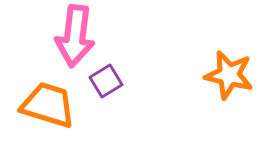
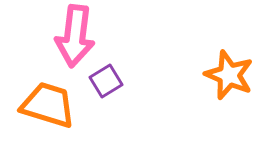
orange star: rotated 9 degrees clockwise
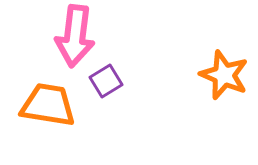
orange star: moved 5 px left
orange trapezoid: rotated 8 degrees counterclockwise
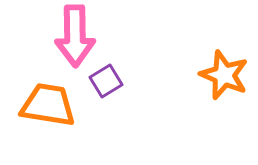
pink arrow: rotated 8 degrees counterclockwise
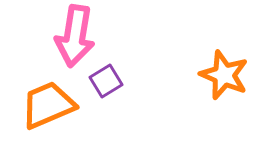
pink arrow: rotated 10 degrees clockwise
orange trapezoid: rotated 32 degrees counterclockwise
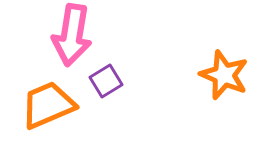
pink arrow: moved 3 px left, 1 px up
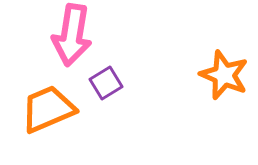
purple square: moved 2 px down
orange trapezoid: moved 4 px down
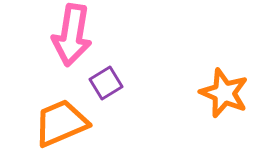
orange star: moved 18 px down
orange trapezoid: moved 13 px right, 14 px down
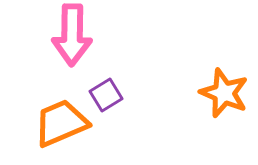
pink arrow: rotated 8 degrees counterclockwise
purple square: moved 12 px down
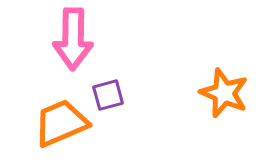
pink arrow: moved 1 px right, 4 px down
purple square: moved 2 px right; rotated 16 degrees clockwise
